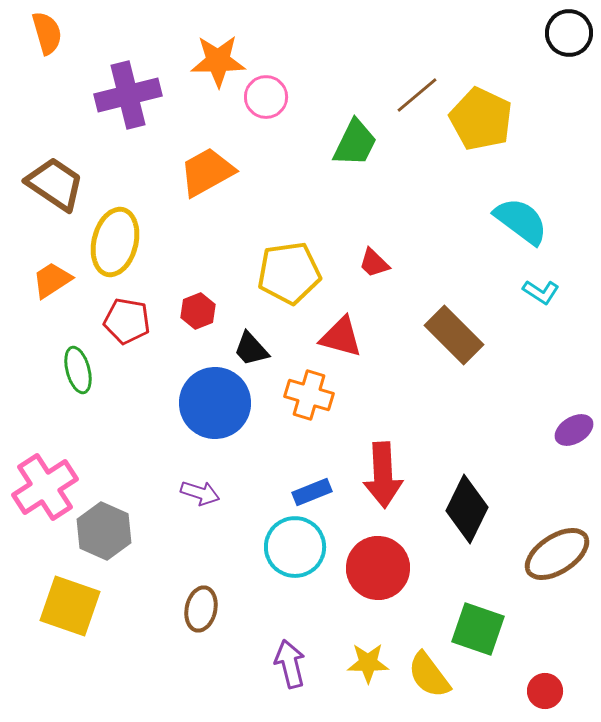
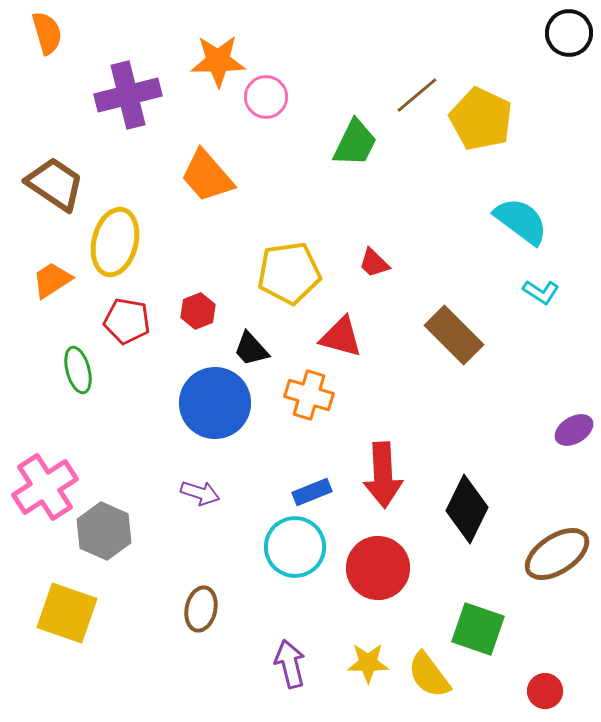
orange trapezoid at (207, 172): moved 4 px down; rotated 102 degrees counterclockwise
yellow square at (70, 606): moved 3 px left, 7 px down
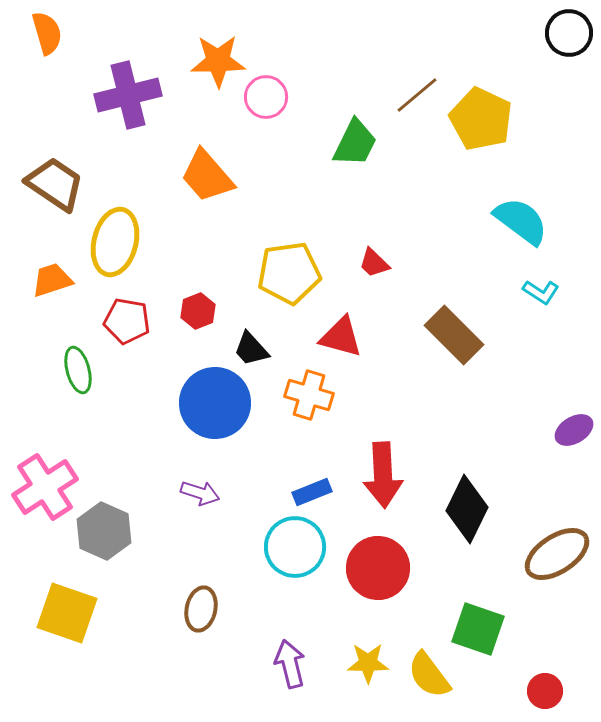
orange trapezoid at (52, 280): rotated 15 degrees clockwise
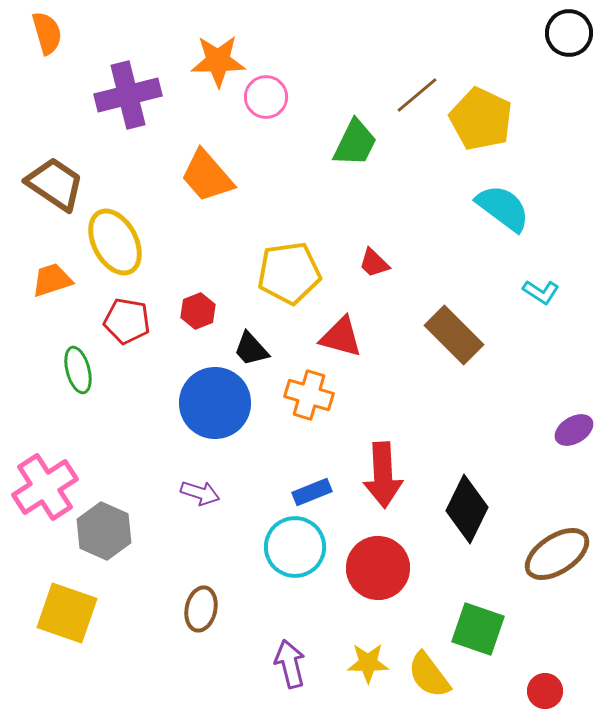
cyan semicircle at (521, 221): moved 18 px left, 13 px up
yellow ellipse at (115, 242): rotated 42 degrees counterclockwise
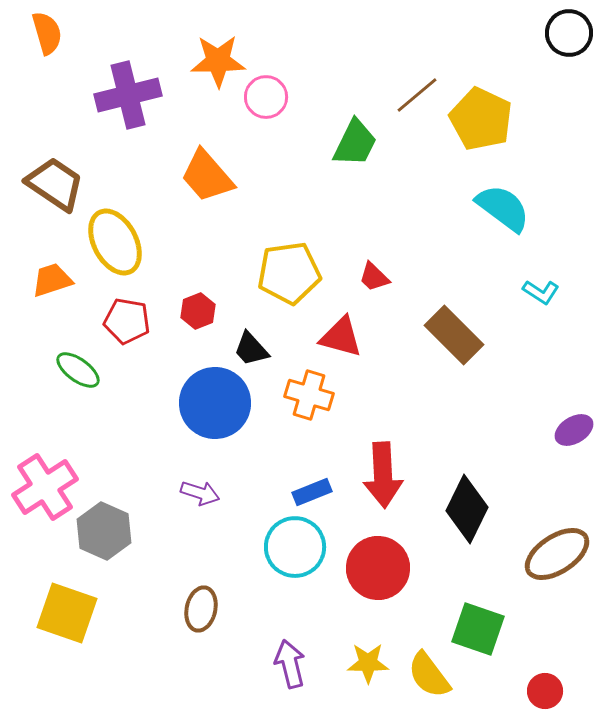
red trapezoid at (374, 263): moved 14 px down
green ellipse at (78, 370): rotated 39 degrees counterclockwise
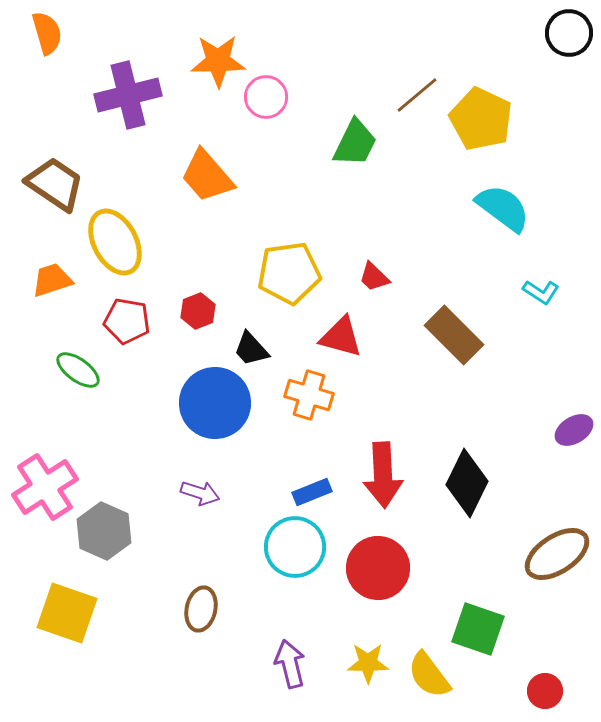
black diamond at (467, 509): moved 26 px up
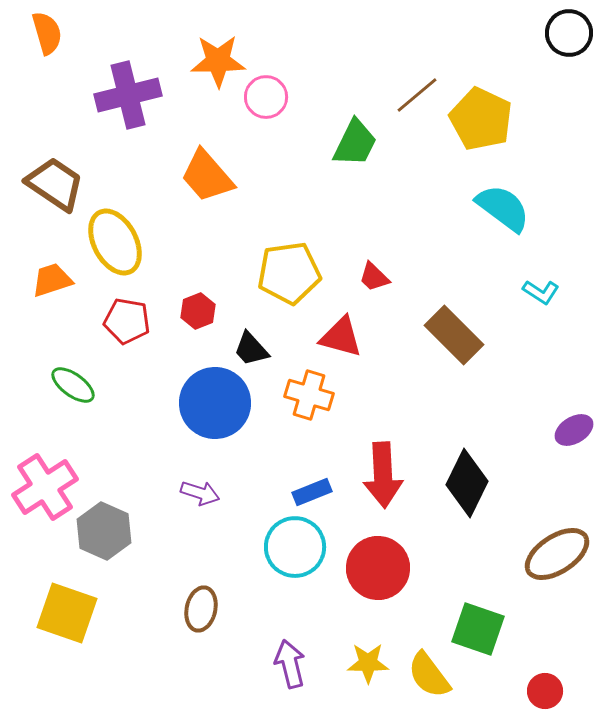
green ellipse at (78, 370): moved 5 px left, 15 px down
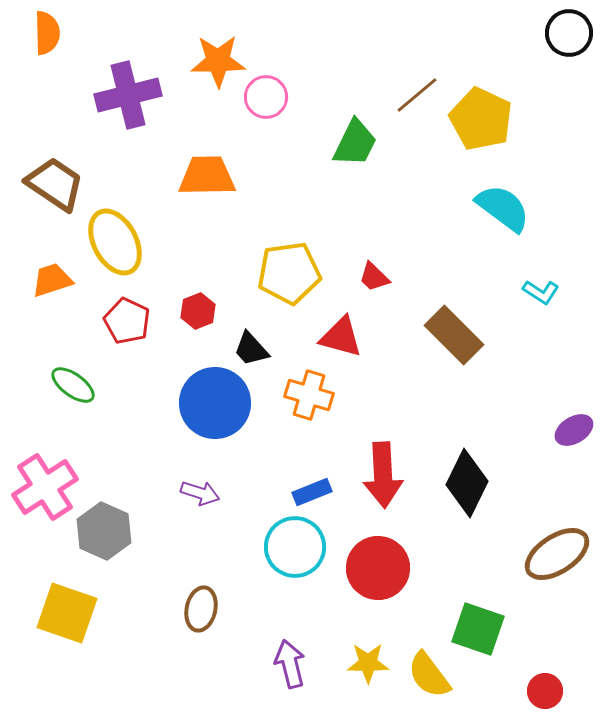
orange semicircle at (47, 33): rotated 15 degrees clockwise
orange trapezoid at (207, 176): rotated 130 degrees clockwise
red pentagon at (127, 321): rotated 15 degrees clockwise
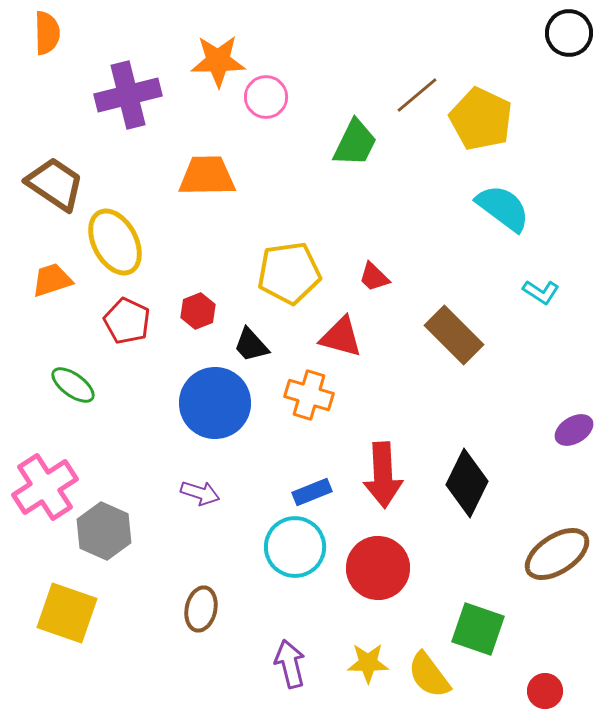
black trapezoid at (251, 349): moved 4 px up
